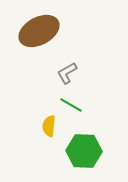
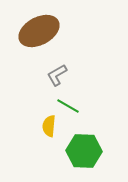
gray L-shape: moved 10 px left, 2 px down
green line: moved 3 px left, 1 px down
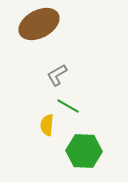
brown ellipse: moved 7 px up
yellow semicircle: moved 2 px left, 1 px up
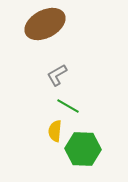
brown ellipse: moved 6 px right
yellow semicircle: moved 8 px right, 6 px down
green hexagon: moved 1 px left, 2 px up
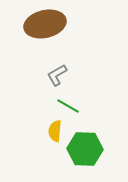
brown ellipse: rotated 15 degrees clockwise
green hexagon: moved 2 px right
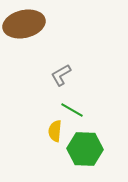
brown ellipse: moved 21 px left
gray L-shape: moved 4 px right
green line: moved 4 px right, 4 px down
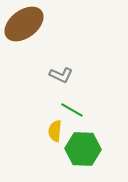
brown ellipse: rotated 24 degrees counterclockwise
gray L-shape: rotated 125 degrees counterclockwise
green hexagon: moved 2 px left
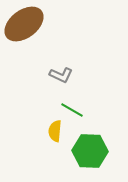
green hexagon: moved 7 px right, 2 px down
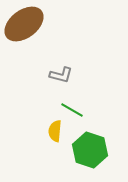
gray L-shape: rotated 10 degrees counterclockwise
green hexagon: moved 1 px up; rotated 16 degrees clockwise
